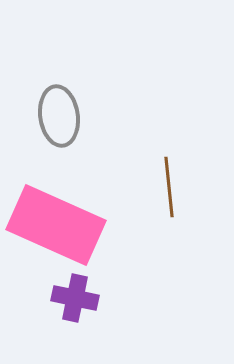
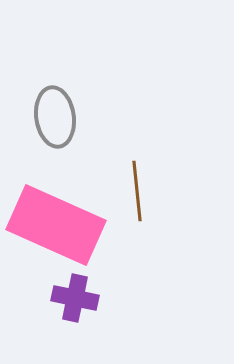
gray ellipse: moved 4 px left, 1 px down
brown line: moved 32 px left, 4 px down
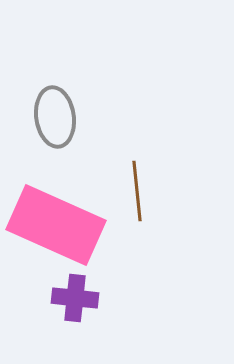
purple cross: rotated 6 degrees counterclockwise
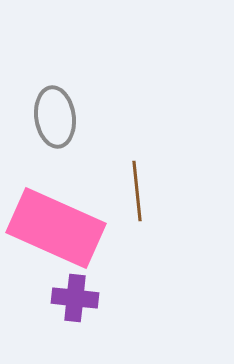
pink rectangle: moved 3 px down
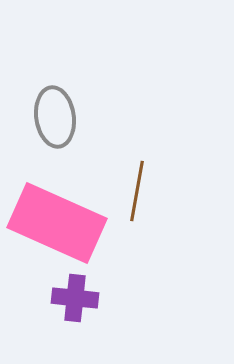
brown line: rotated 16 degrees clockwise
pink rectangle: moved 1 px right, 5 px up
